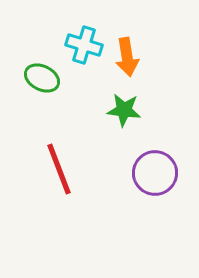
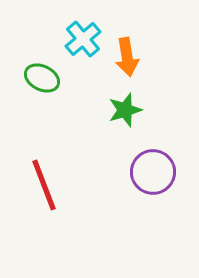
cyan cross: moved 1 px left, 6 px up; rotated 33 degrees clockwise
green star: moved 1 px right; rotated 24 degrees counterclockwise
red line: moved 15 px left, 16 px down
purple circle: moved 2 px left, 1 px up
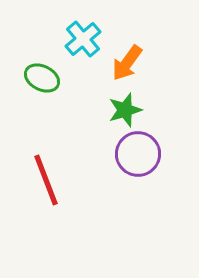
orange arrow: moved 6 px down; rotated 45 degrees clockwise
purple circle: moved 15 px left, 18 px up
red line: moved 2 px right, 5 px up
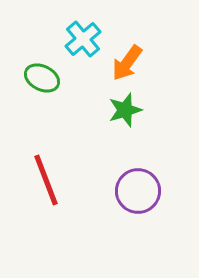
purple circle: moved 37 px down
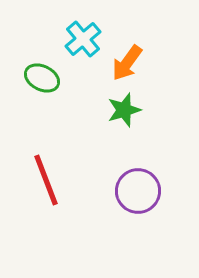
green star: moved 1 px left
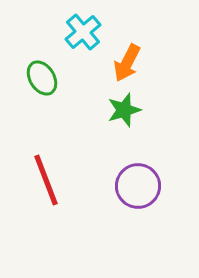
cyan cross: moved 7 px up
orange arrow: rotated 9 degrees counterclockwise
green ellipse: rotated 32 degrees clockwise
purple circle: moved 5 px up
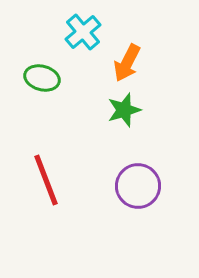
green ellipse: rotated 44 degrees counterclockwise
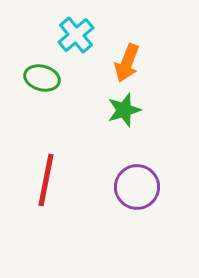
cyan cross: moved 7 px left, 3 px down
orange arrow: rotated 6 degrees counterclockwise
red line: rotated 32 degrees clockwise
purple circle: moved 1 px left, 1 px down
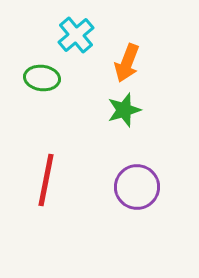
green ellipse: rotated 8 degrees counterclockwise
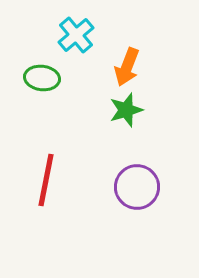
orange arrow: moved 4 px down
green star: moved 2 px right
